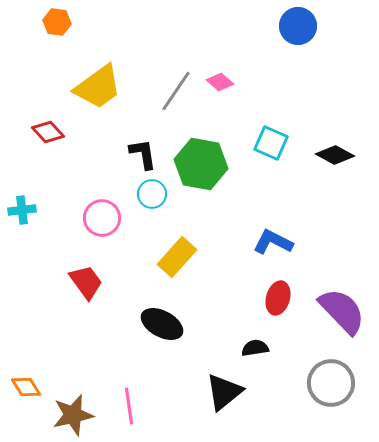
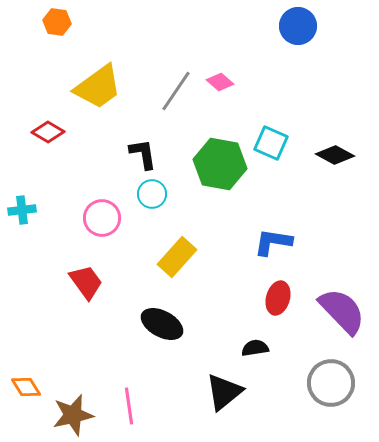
red diamond: rotated 16 degrees counterclockwise
green hexagon: moved 19 px right
blue L-shape: rotated 18 degrees counterclockwise
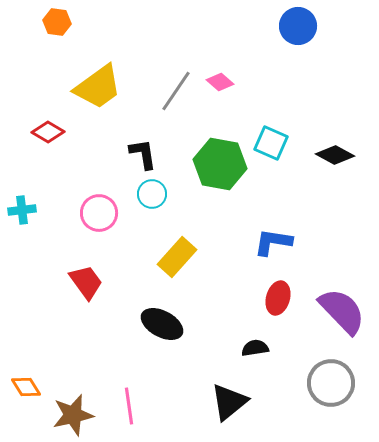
pink circle: moved 3 px left, 5 px up
black triangle: moved 5 px right, 10 px down
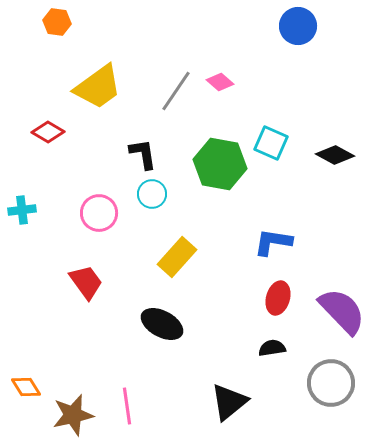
black semicircle: moved 17 px right
pink line: moved 2 px left
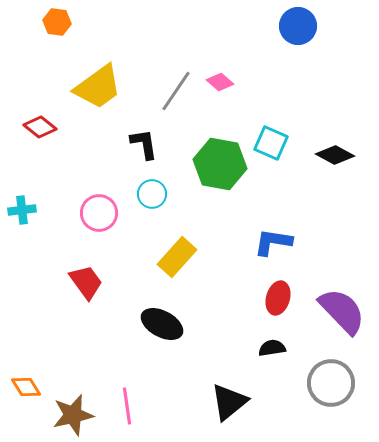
red diamond: moved 8 px left, 5 px up; rotated 8 degrees clockwise
black L-shape: moved 1 px right, 10 px up
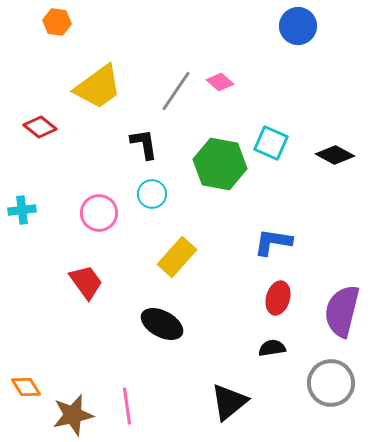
purple semicircle: rotated 122 degrees counterclockwise
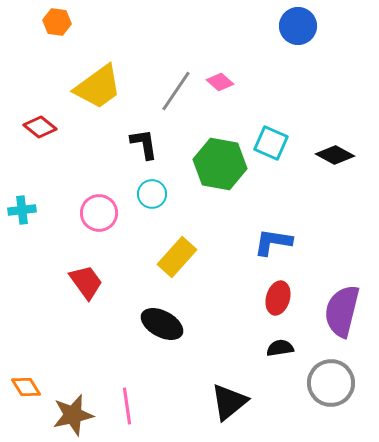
black semicircle: moved 8 px right
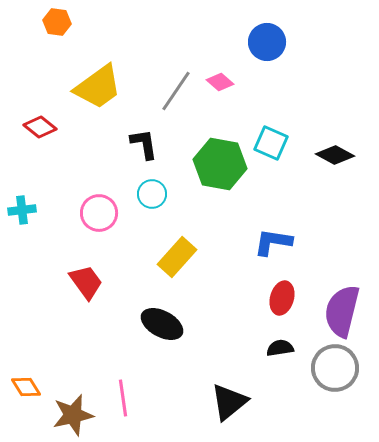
blue circle: moved 31 px left, 16 px down
red ellipse: moved 4 px right
gray circle: moved 4 px right, 15 px up
pink line: moved 4 px left, 8 px up
